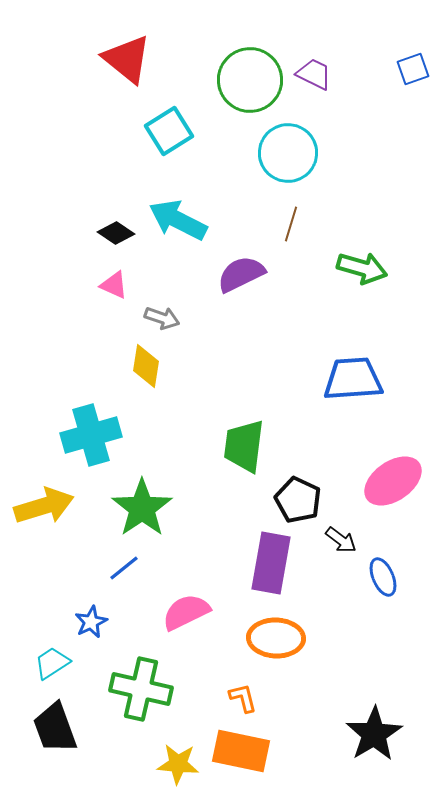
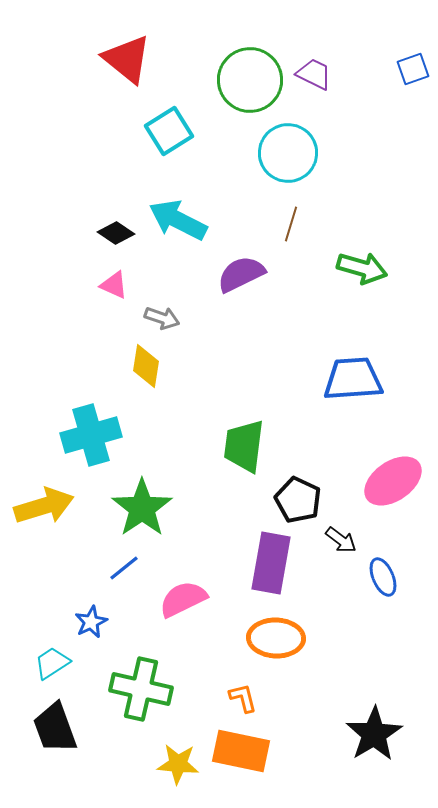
pink semicircle: moved 3 px left, 13 px up
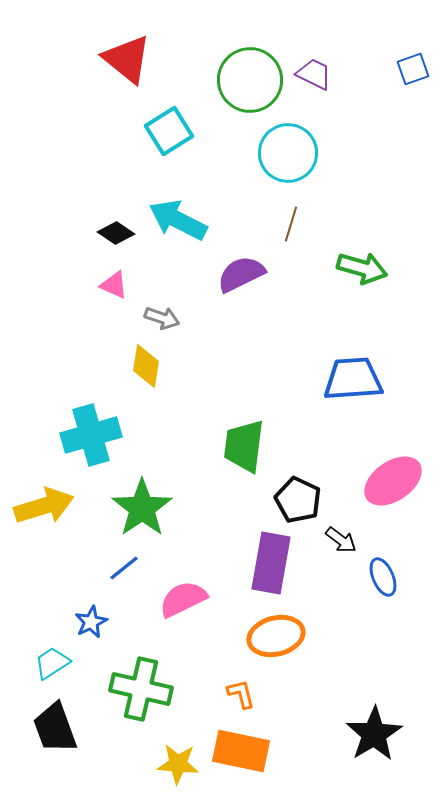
orange ellipse: moved 2 px up; rotated 16 degrees counterclockwise
orange L-shape: moved 2 px left, 4 px up
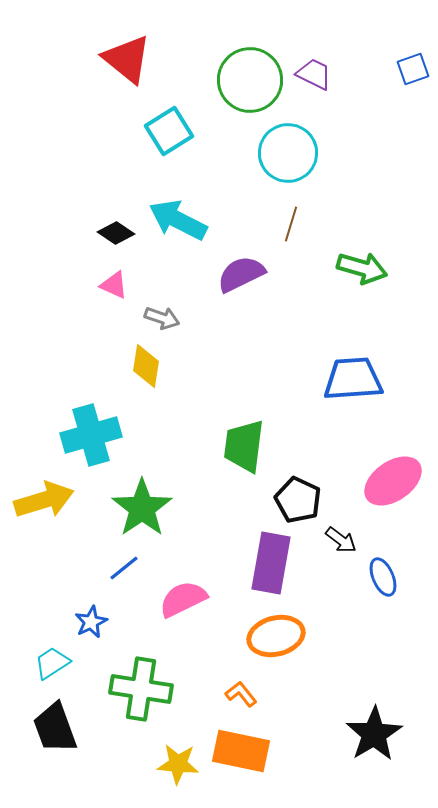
yellow arrow: moved 6 px up
green cross: rotated 4 degrees counterclockwise
orange L-shape: rotated 24 degrees counterclockwise
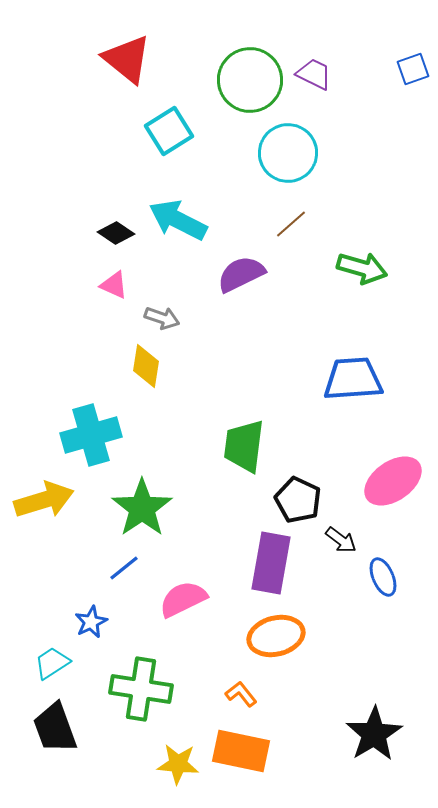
brown line: rotated 32 degrees clockwise
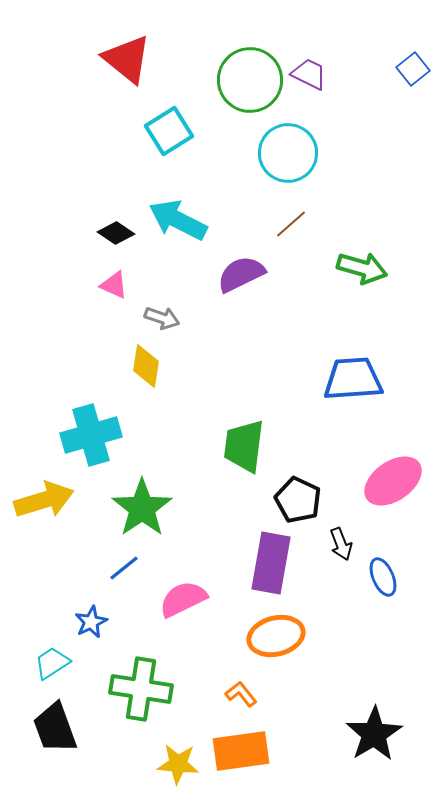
blue square: rotated 20 degrees counterclockwise
purple trapezoid: moved 5 px left
black arrow: moved 4 px down; rotated 32 degrees clockwise
orange rectangle: rotated 20 degrees counterclockwise
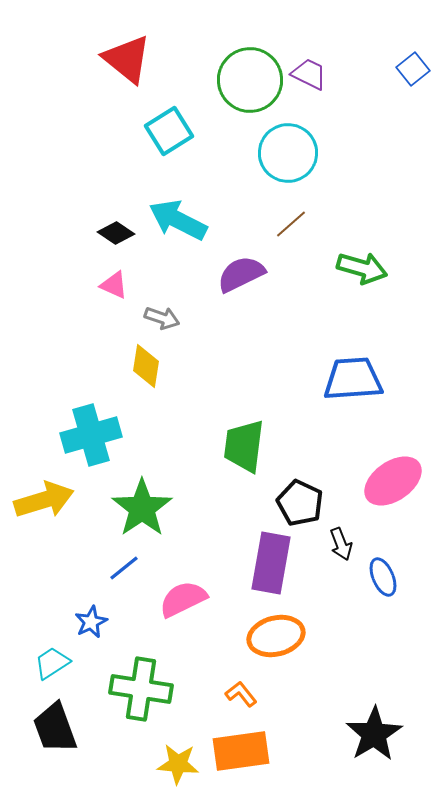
black pentagon: moved 2 px right, 3 px down
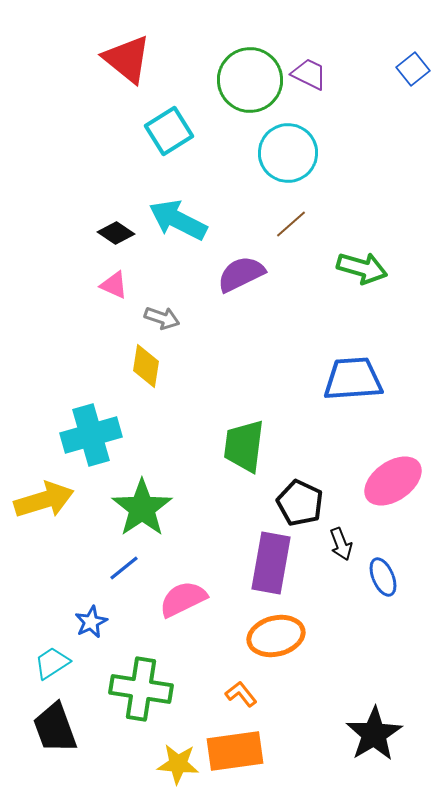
orange rectangle: moved 6 px left
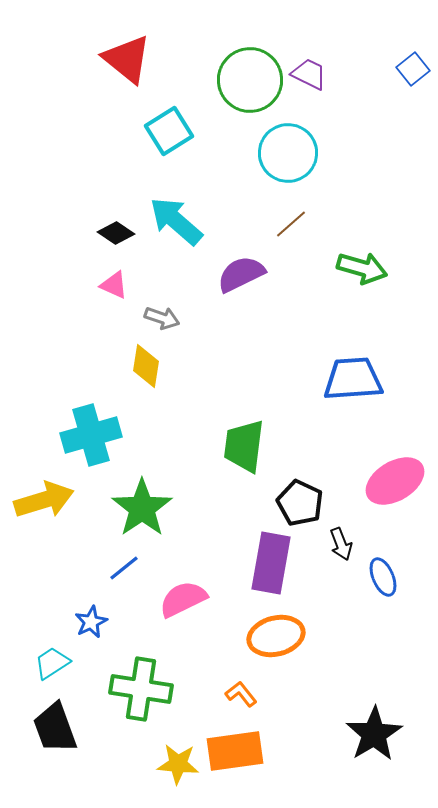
cyan arrow: moved 2 px left, 1 px down; rotated 14 degrees clockwise
pink ellipse: moved 2 px right; rotated 4 degrees clockwise
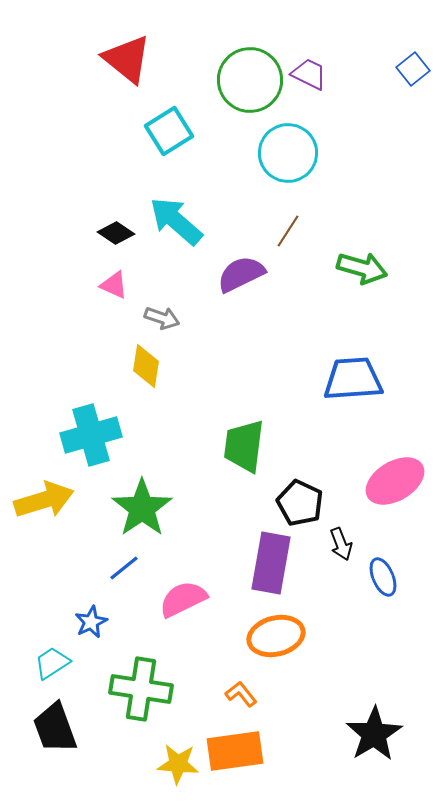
brown line: moved 3 px left, 7 px down; rotated 16 degrees counterclockwise
